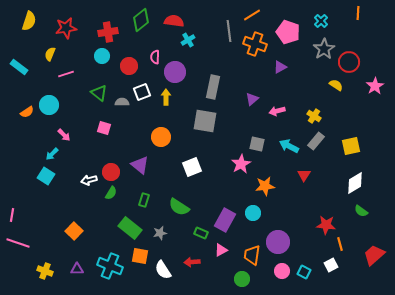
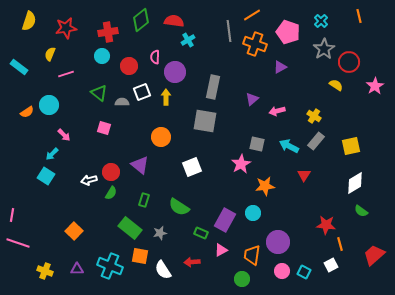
orange line at (358, 13): moved 1 px right, 3 px down; rotated 16 degrees counterclockwise
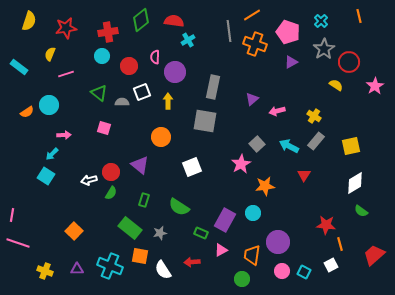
purple triangle at (280, 67): moved 11 px right, 5 px up
yellow arrow at (166, 97): moved 2 px right, 4 px down
pink arrow at (64, 135): rotated 48 degrees counterclockwise
gray square at (257, 144): rotated 35 degrees clockwise
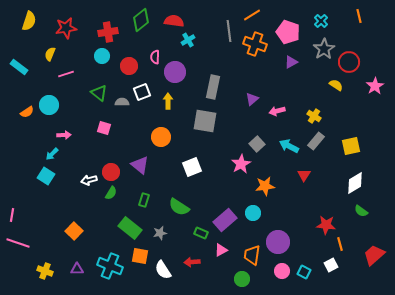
purple rectangle at (225, 220): rotated 20 degrees clockwise
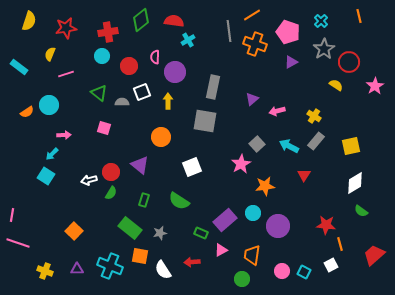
green semicircle at (179, 207): moved 6 px up
purple circle at (278, 242): moved 16 px up
